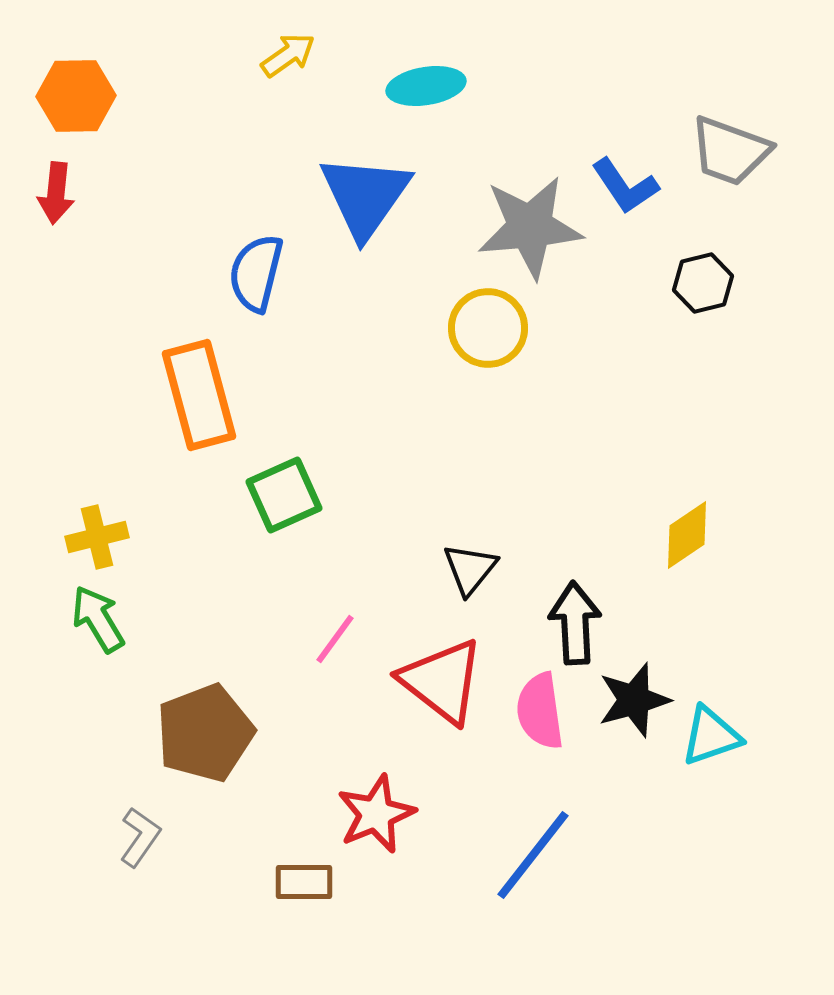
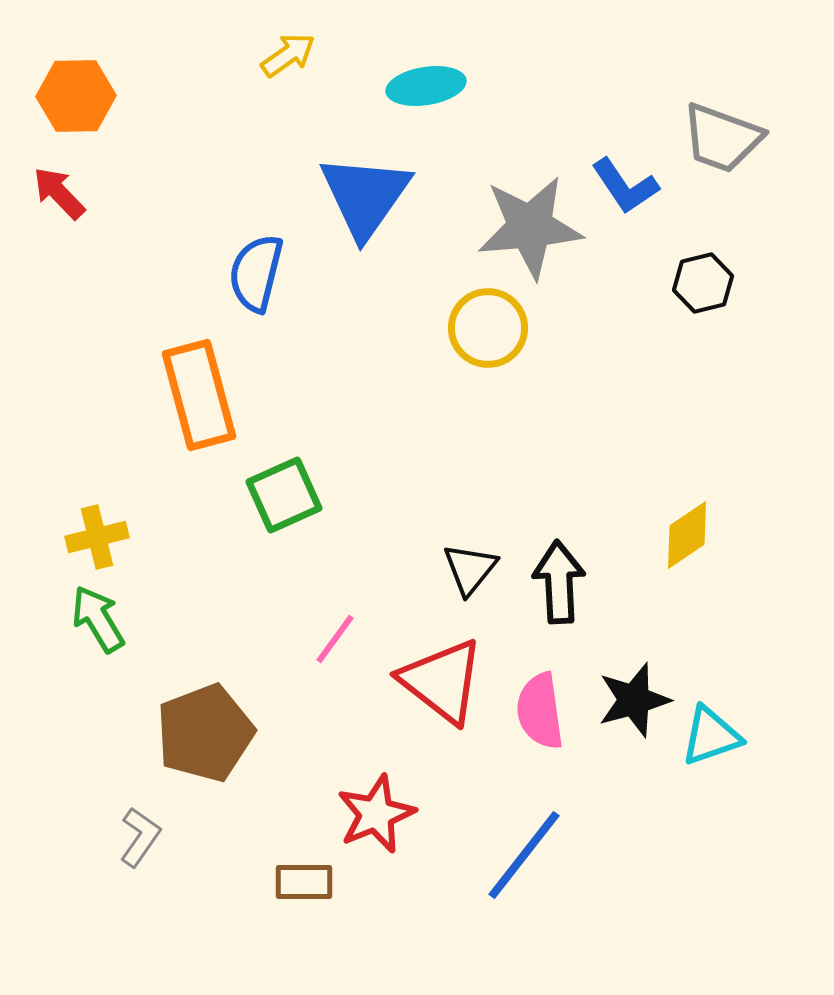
gray trapezoid: moved 8 px left, 13 px up
red arrow: moved 3 px right; rotated 130 degrees clockwise
black arrow: moved 16 px left, 41 px up
blue line: moved 9 px left
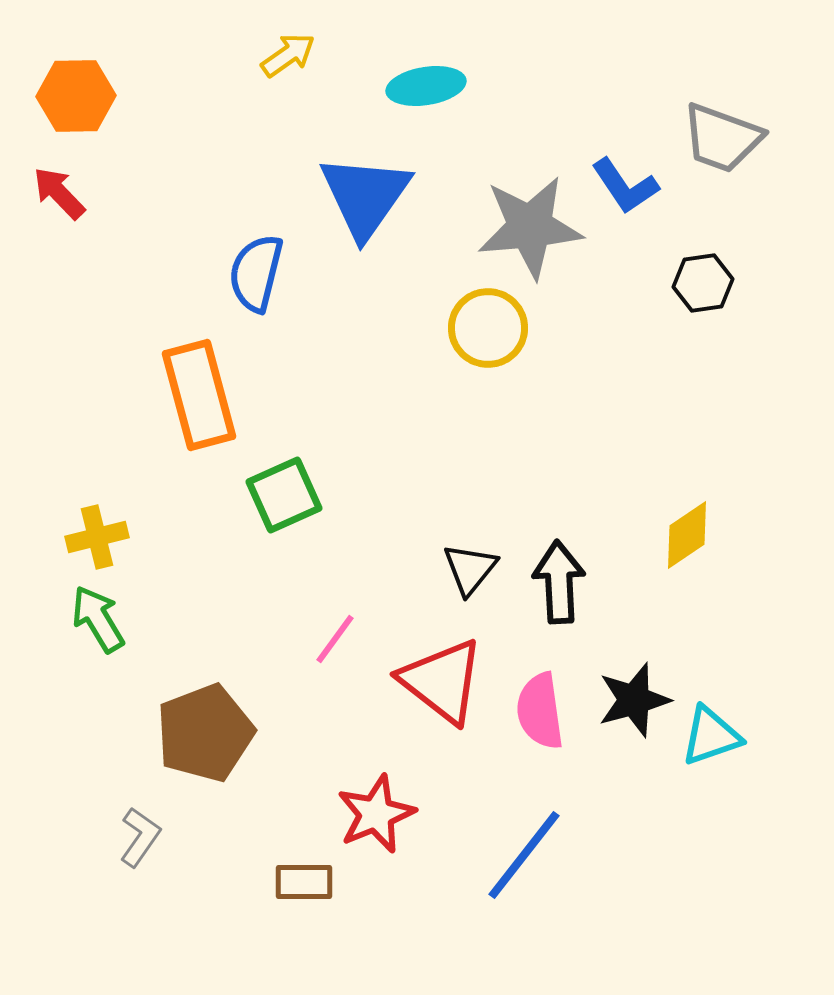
black hexagon: rotated 6 degrees clockwise
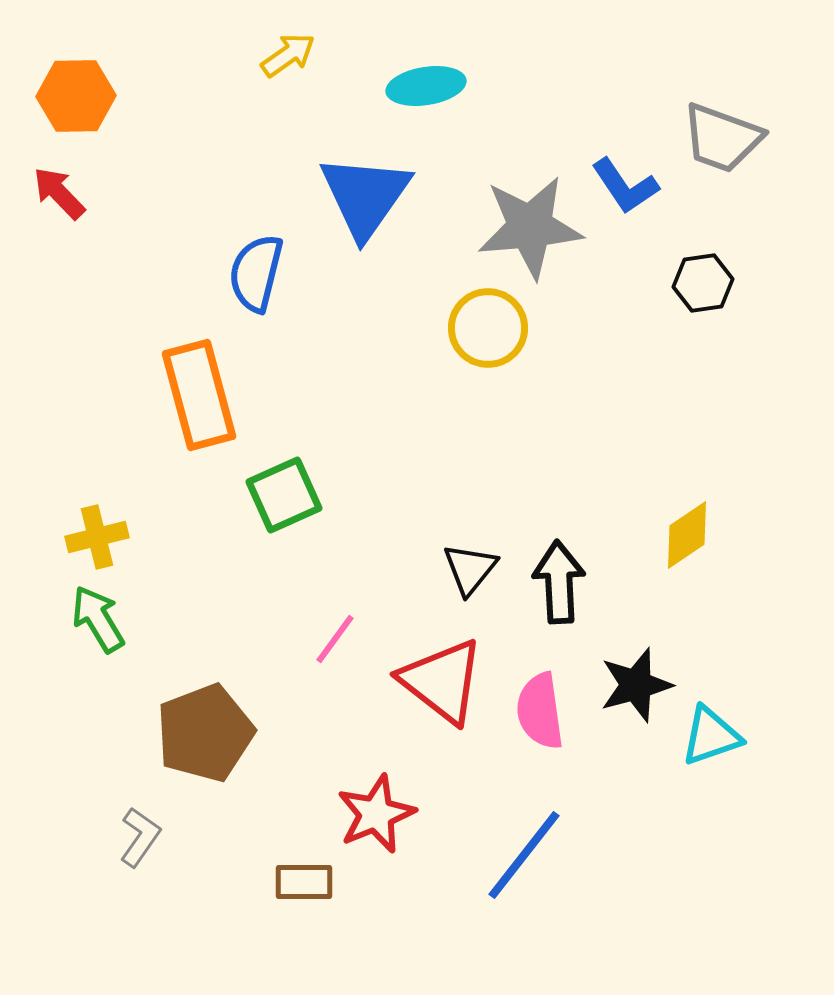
black star: moved 2 px right, 15 px up
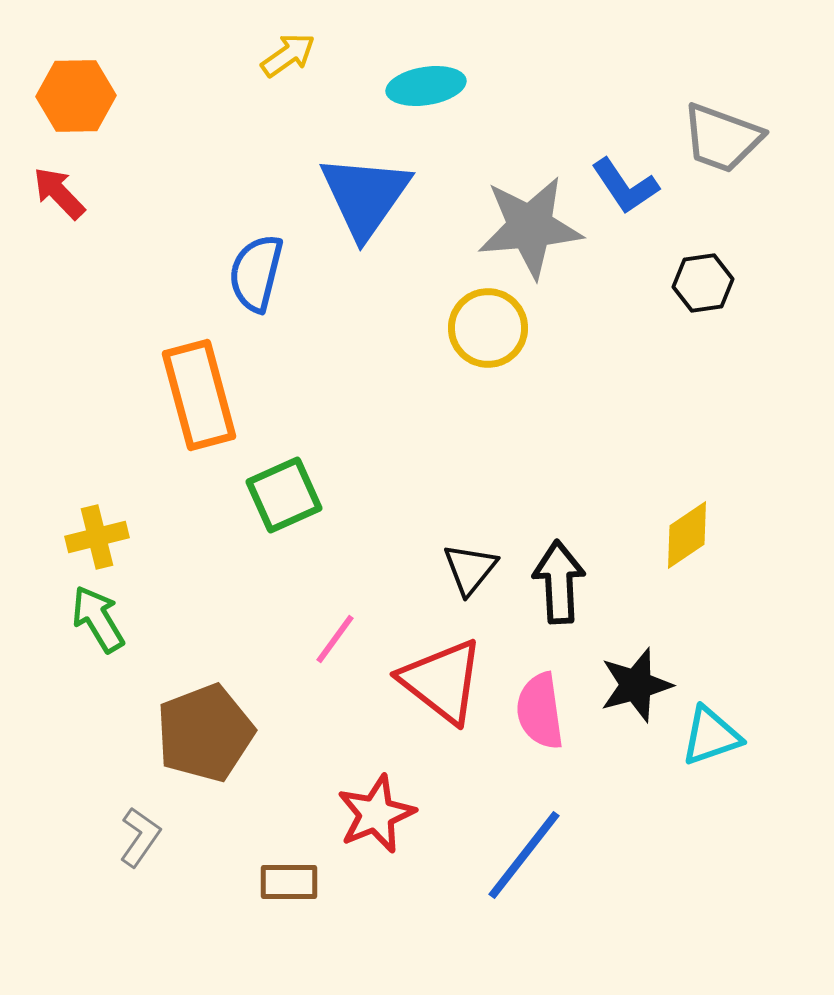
brown rectangle: moved 15 px left
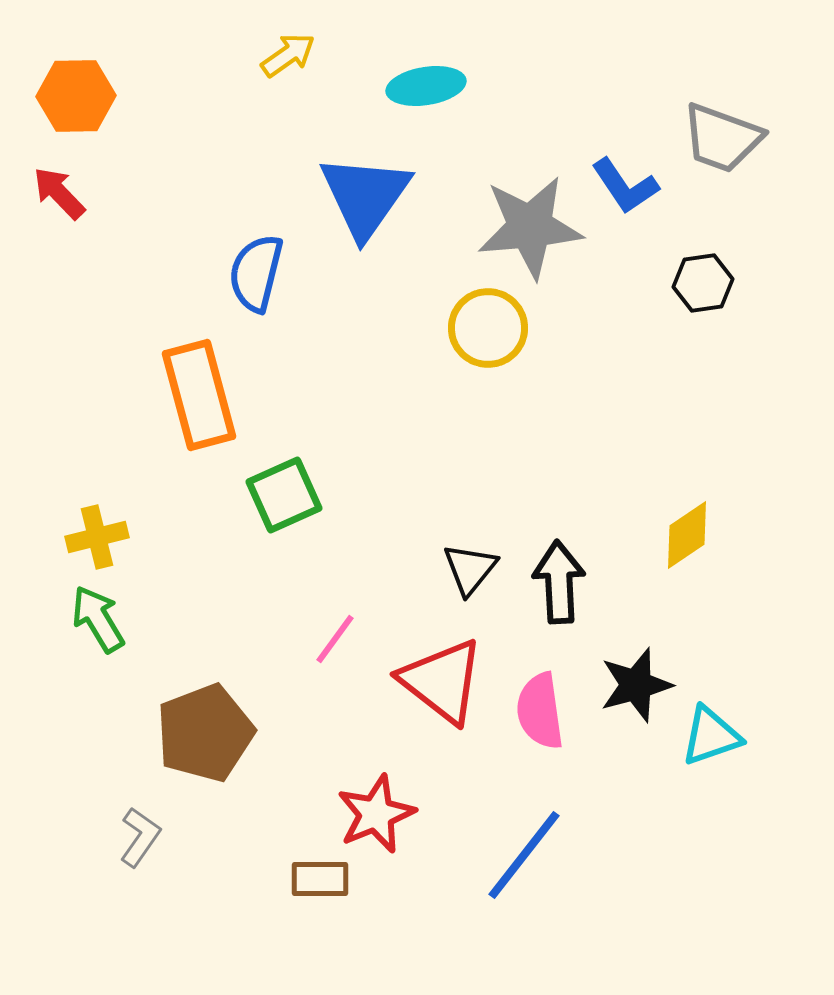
brown rectangle: moved 31 px right, 3 px up
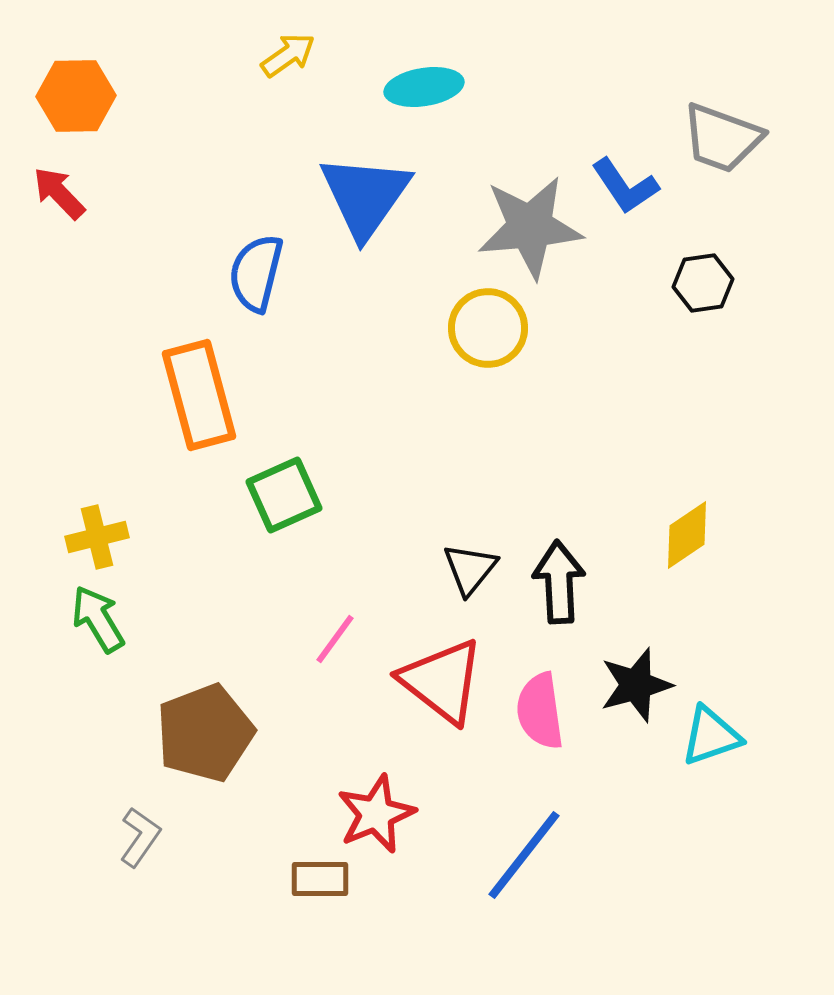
cyan ellipse: moved 2 px left, 1 px down
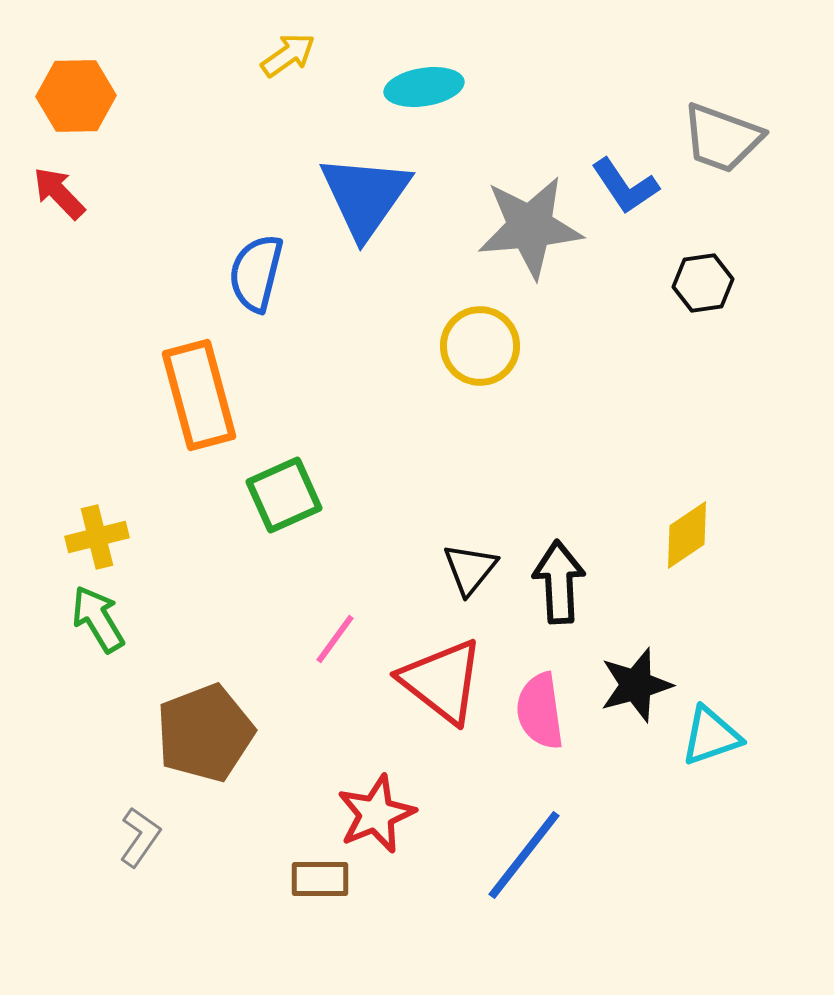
yellow circle: moved 8 px left, 18 px down
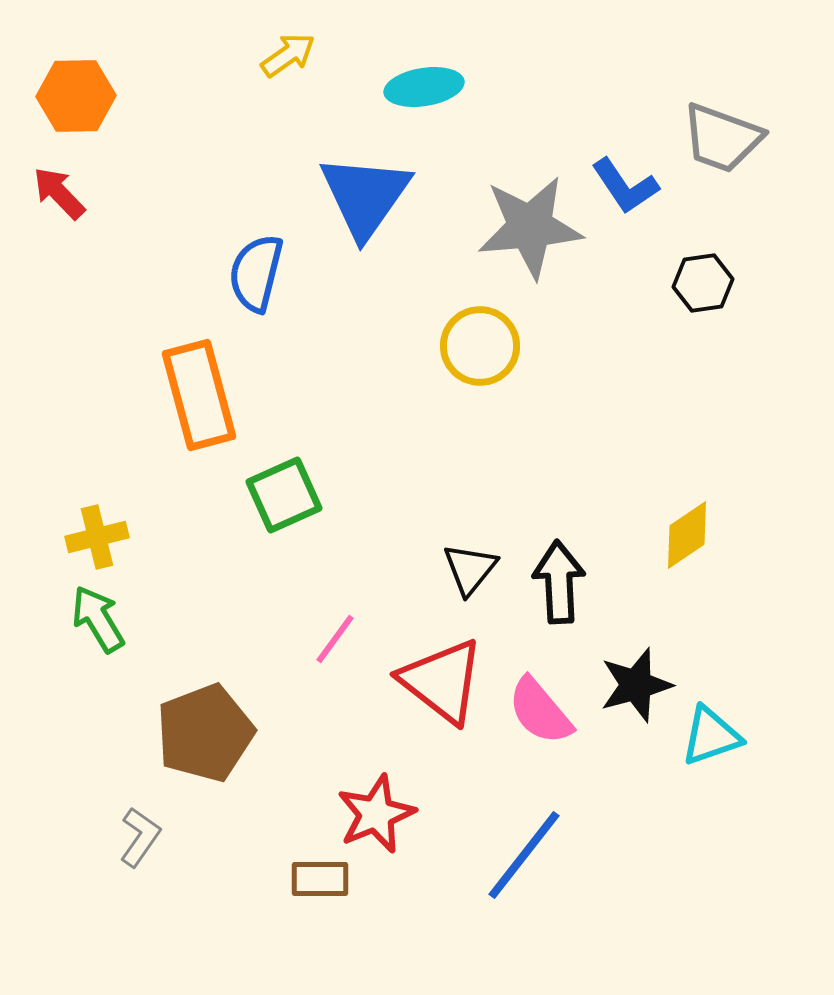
pink semicircle: rotated 32 degrees counterclockwise
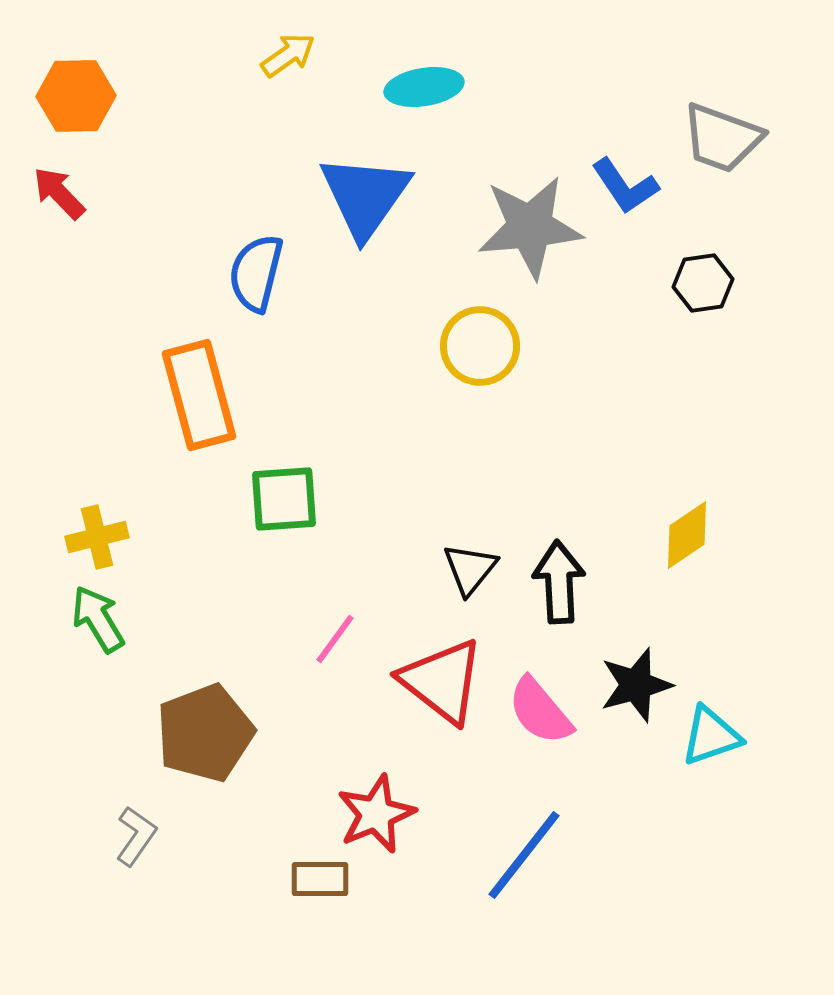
green square: moved 4 px down; rotated 20 degrees clockwise
gray L-shape: moved 4 px left, 1 px up
